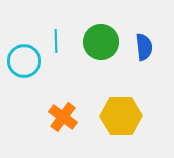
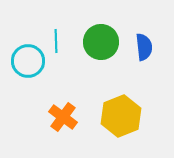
cyan circle: moved 4 px right
yellow hexagon: rotated 21 degrees counterclockwise
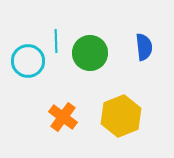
green circle: moved 11 px left, 11 px down
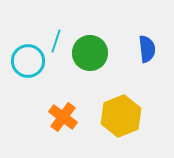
cyan line: rotated 20 degrees clockwise
blue semicircle: moved 3 px right, 2 px down
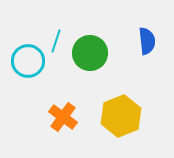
blue semicircle: moved 8 px up
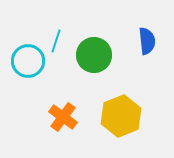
green circle: moved 4 px right, 2 px down
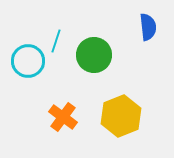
blue semicircle: moved 1 px right, 14 px up
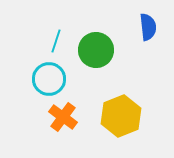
green circle: moved 2 px right, 5 px up
cyan circle: moved 21 px right, 18 px down
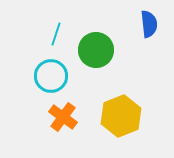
blue semicircle: moved 1 px right, 3 px up
cyan line: moved 7 px up
cyan circle: moved 2 px right, 3 px up
